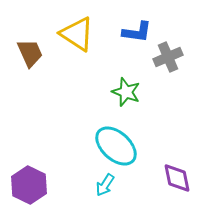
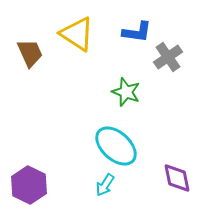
gray cross: rotated 12 degrees counterclockwise
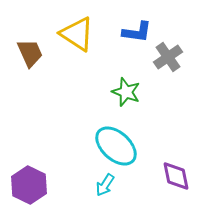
purple diamond: moved 1 px left, 2 px up
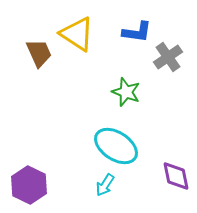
brown trapezoid: moved 9 px right
cyan ellipse: rotated 9 degrees counterclockwise
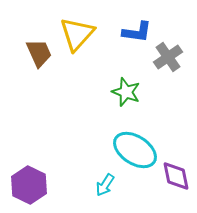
yellow triangle: rotated 39 degrees clockwise
cyan ellipse: moved 19 px right, 4 px down
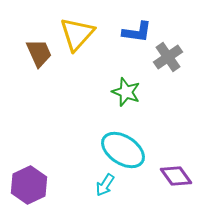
cyan ellipse: moved 12 px left
purple diamond: rotated 24 degrees counterclockwise
purple hexagon: rotated 9 degrees clockwise
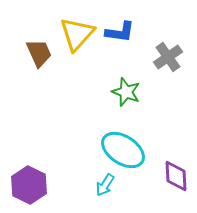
blue L-shape: moved 17 px left
purple diamond: rotated 32 degrees clockwise
purple hexagon: rotated 9 degrees counterclockwise
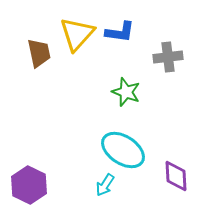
brown trapezoid: rotated 12 degrees clockwise
gray cross: rotated 28 degrees clockwise
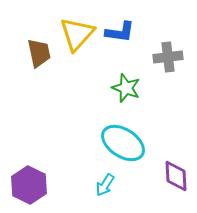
green star: moved 4 px up
cyan ellipse: moved 7 px up
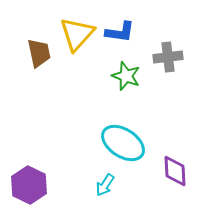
green star: moved 12 px up
purple diamond: moved 1 px left, 5 px up
